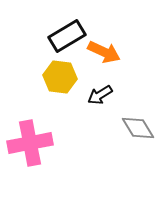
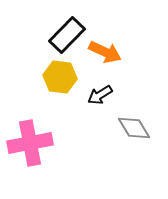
black rectangle: moved 1 px up; rotated 15 degrees counterclockwise
orange arrow: moved 1 px right
gray diamond: moved 4 px left
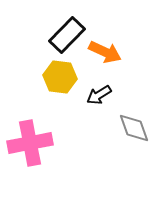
black arrow: moved 1 px left
gray diamond: rotated 12 degrees clockwise
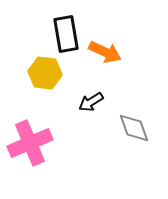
black rectangle: moved 1 px left, 1 px up; rotated 54 degrees counterclockwise
yellow hexagon: moved 15 px left, 4 px up
black arrow: moved 8 px left, 7 px down
pink cross: rotated 12 degrees counterclockwise
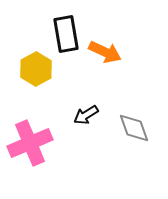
yellow hexagon: moved 9 px left, 4 px up; rotated 24 degrees clockwise
black arrow: moved 5 px left, 13 px down
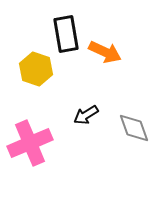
yellow hexagon: rotated 12 degrees counterclockwise
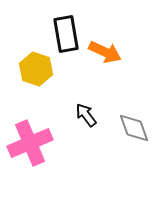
black arrow: rotated 85 degrees clockwise
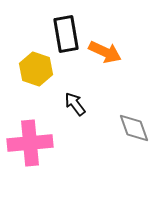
black arrow: moved 11 px left, 11 px up
pink cross: rotated 18 degrees clockwise
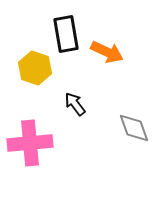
orange arrow: moved 2 px right
yellow hexagon: moved 1 px left, 1 px up
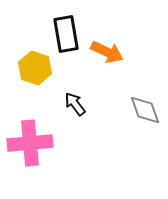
gray diamond: moved 11 px right, 18 px up
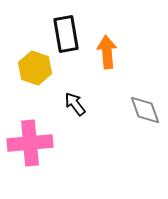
orange arrow: rotated 120 degrees counterclockwise
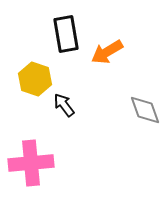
orange arrow: rotated 116 degrees counterclockwise
yellow hexagon: moved 11 px down
black arrow: moved 11 px left, 1 px down
pink cross: moved 1 px right, 20 px down
